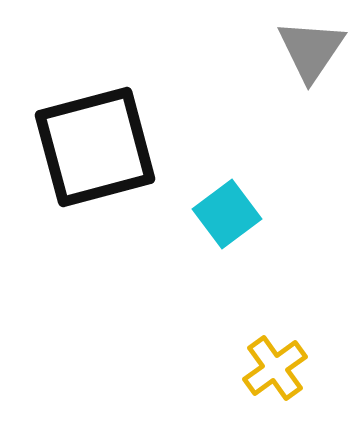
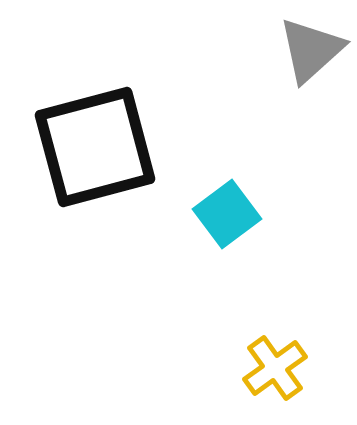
gray triangle: rotated 14 degrees clockwise
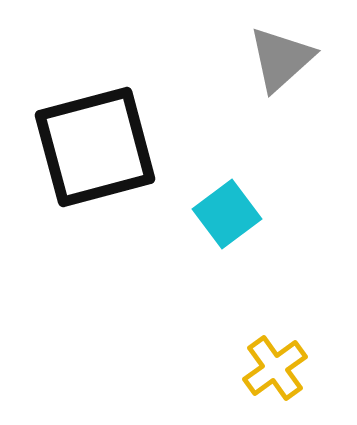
gray triangle: moved 30 px left, 9 px down
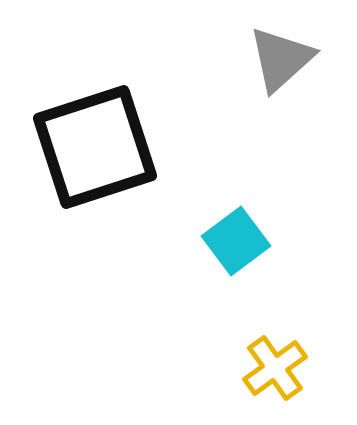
black square: rotated 3 degrees counterclockwise
cyan square: moved 9 px right, 27 px down
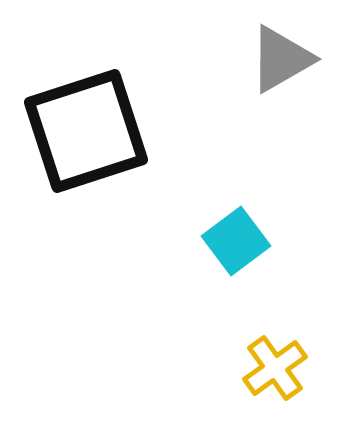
gray triangle: rotated 12 degrees clockwise
black square: moved 9 px left, 16 px up
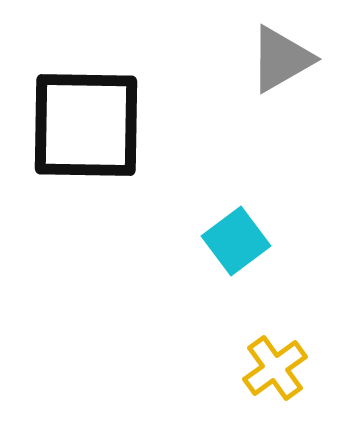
black square: moved 6 px up; rotated 19 degrees clockwise
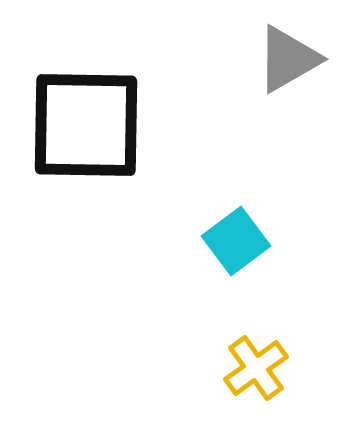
gray triangle: moved 7 px right
yellow cross: moved 19 px left
